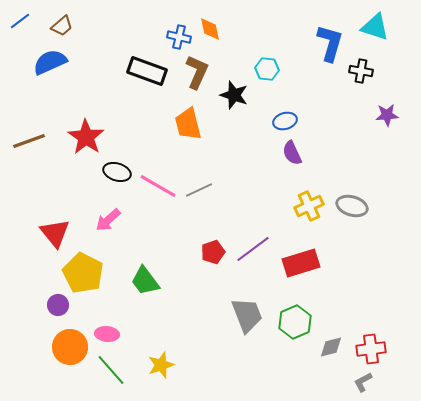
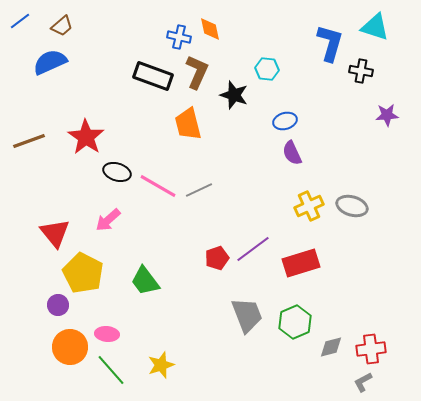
black rectangle: moved 6 px right, 5 px down
red pentagon: moved 4 px right, 6 px down
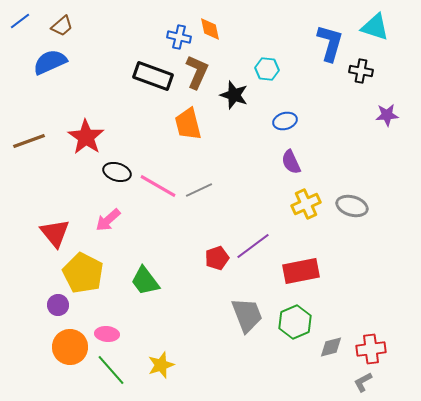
purple semicircle: moved 1 px left, 9 px down
yellow cross: moved 3 px left, 2 px up
purple line: moved 3 px up
red rectangle: moved 8 px down; rotated 6 degrees clockwise
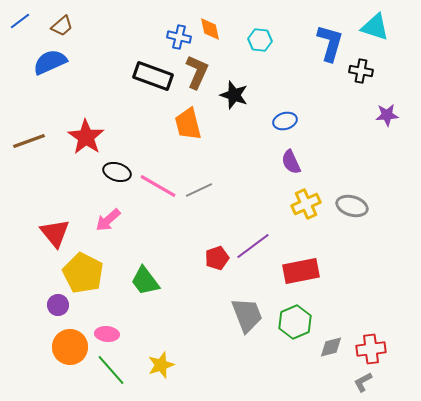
cyan hexagon: moved 7 px left, 29 px up
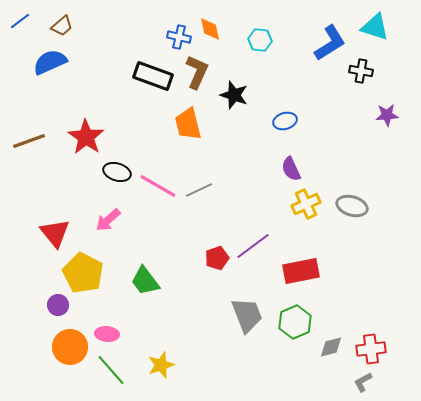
blue L-shape: rotated 42 degrees clockwise
purple semicircle: moved 7 px down
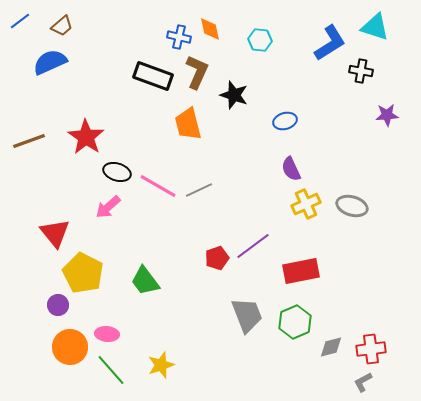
pink arrow: moved 13 px up
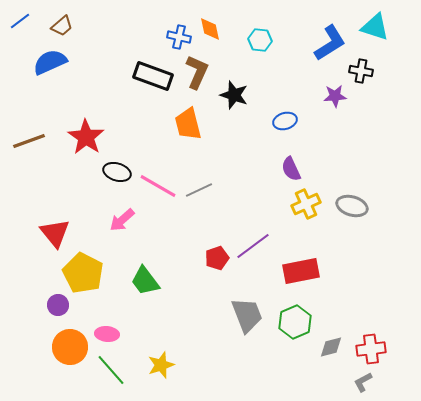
purple star: moved 52 px left, 19 px up
pink arrow: moved 14 px right, 13 px down
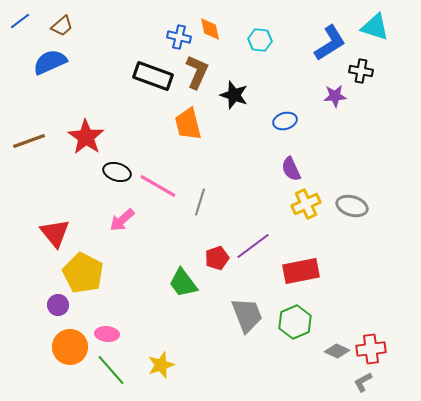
gray line: moved 1 px right, 12 px down; rotated 48 degrees counterclockwise
green trapezoid: moved 38 px right, 2 px down
gray diamond: moved 6 px right, 4 px down; rotated 40 degrees clockwise
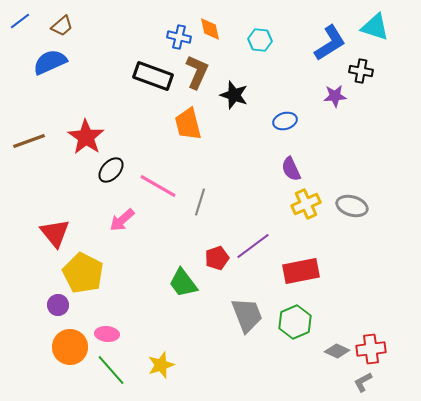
black ellipse: moved 6 px left, 2 px up; rotated 64 degrees counterclockwise
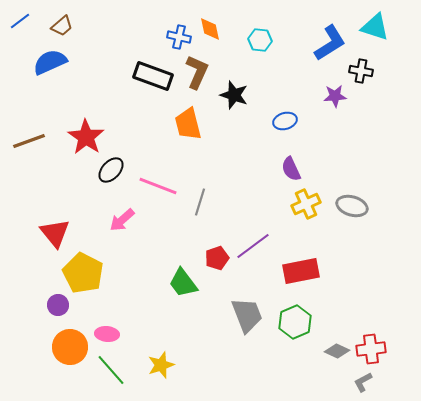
pink line: rotated 9 degrees counterclockwise
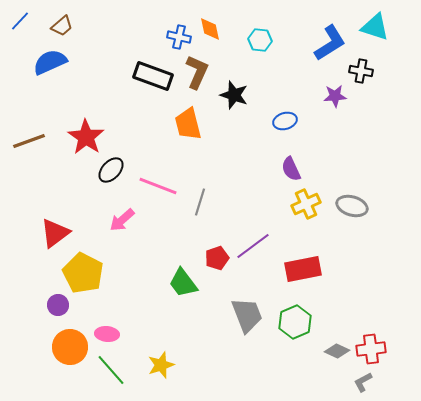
blue line: rotated 10 degrees counterclockwise
red triangle: rotated 32 degrees clockwise
red rectangle: moved 2 px right, 2 px up
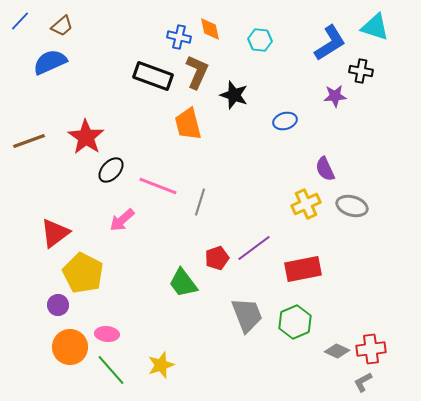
purple semicircle: moved 34 px right
purple line: moved 1 px right, 2 px down
